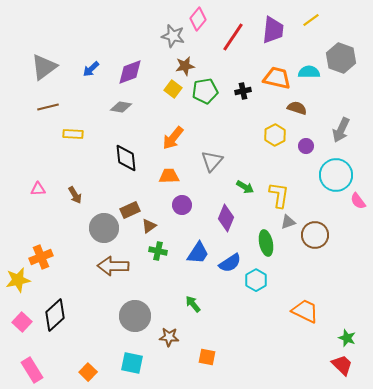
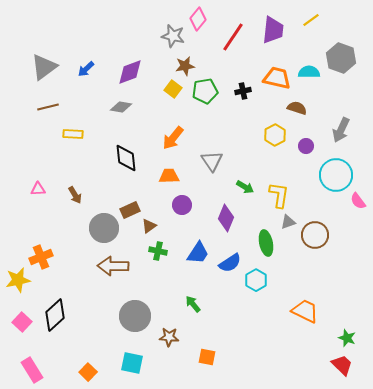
blue arrow at (91, 69): moved 5 px left
gray triangle at (212, 161): rotated 15 degrees counterclockwise
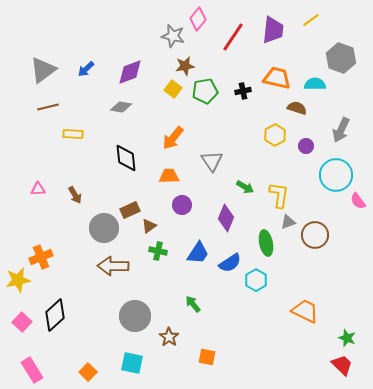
gray triangle at (44, 67): moved 1 px left, 3 px down
cyan semicircle at (309, 72): moved 6 px right, 12 px down
brown star at (169, 337): rotated 30 degrees clockwise
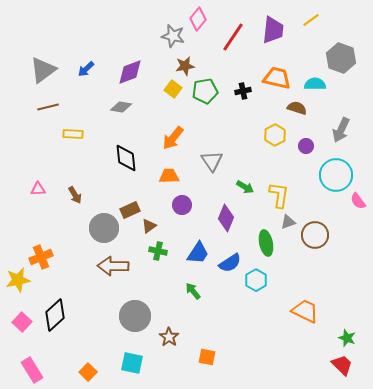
green arrow at (193, 304): moved 13 px up
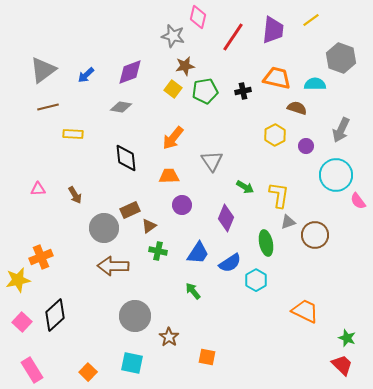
pink diamond at (198, 19): moved 2 px up; rotated 25 degrees counterclockwise
blue arrow at (86, 69): moved 6 px down
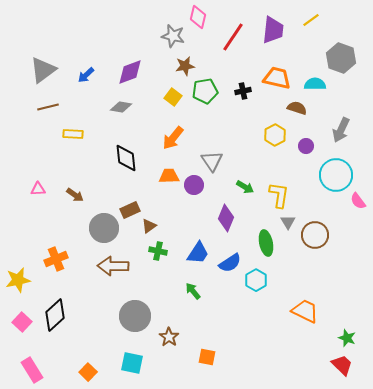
yellow square at (173, 89): moved 8 px down
brown arrow at (75, 195): rotated 24 degrees counterclockwise
purple circle at (182, 205): moved 12 px right, 20 px up
gray triangle at (288, 222): rotated 42 degrees counterclockwise
orange cross at (41, 257): moved 15 px right, 2 px down
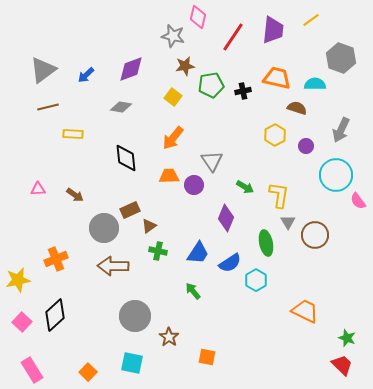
purple diamond at (130, 72): moved 1 px right, 3 px up
green pentagon at (205, 91): moved 6 px right, 6 px up
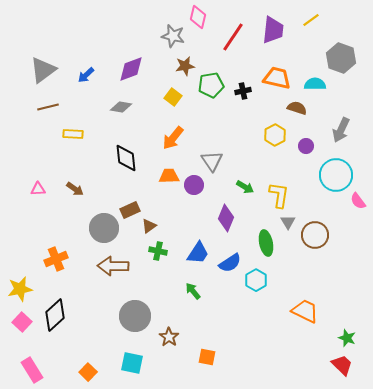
brown arrow at (75, 195): moved 6 px up
yellow star at (18, 280): moved 2 px right, 9 px down
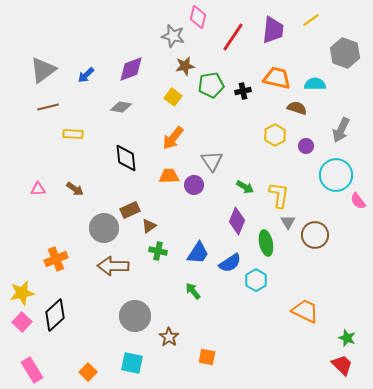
gray hexagon at (341, 58): moved 4 px right, 5 px up
purple diamond at (226, 218): moved 11 px right, 3 px down
yellow star at (20, 289): moved 2 px right, 4 px down
